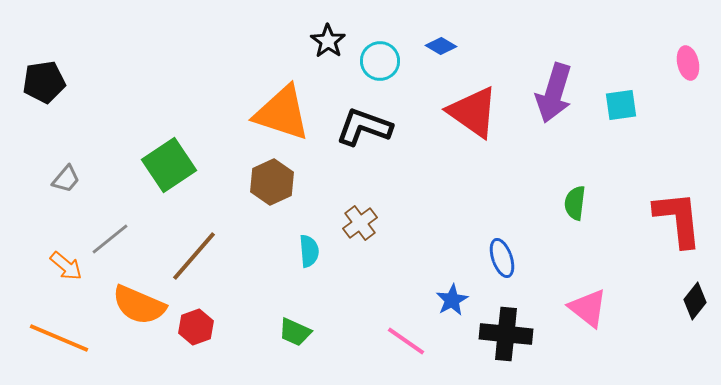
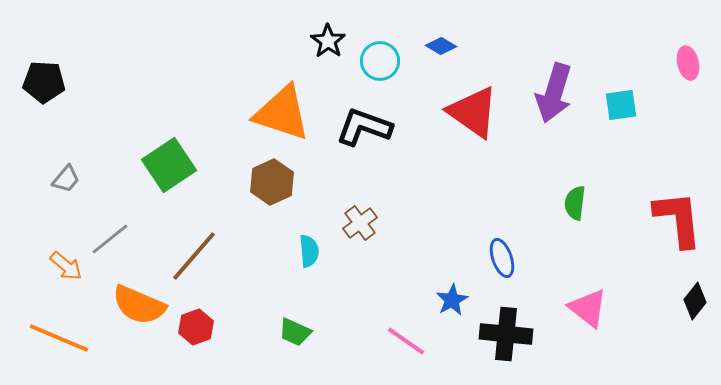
black pentagon: rotated 12 degrees clockwise
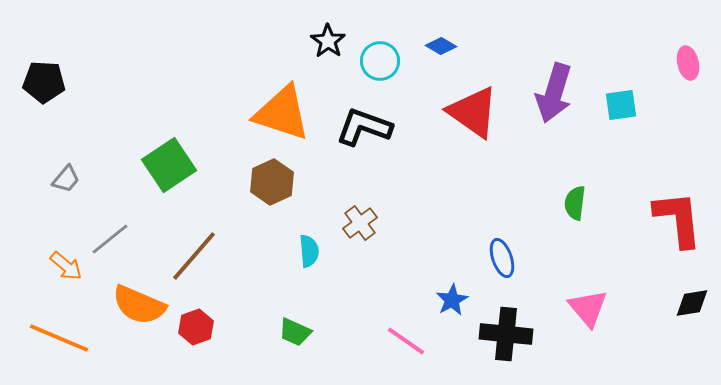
black diamond: moved 3 px left, 2 px down; rotated 42 degrees clockwise
pink triangle: rotated 12 degrees clockwise
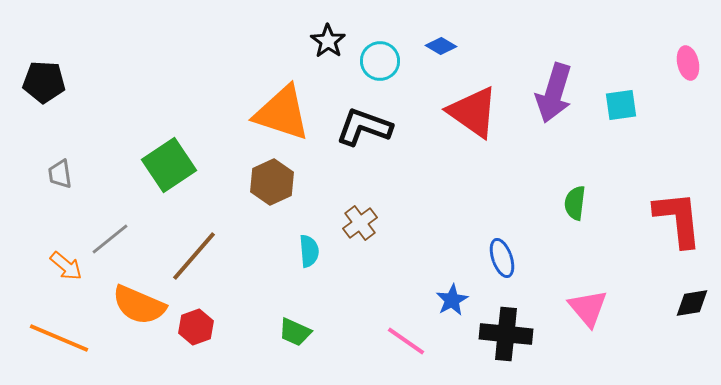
gray trapezoid: moved 6 px left, 5 px up; rotated 132 degrees clockwise
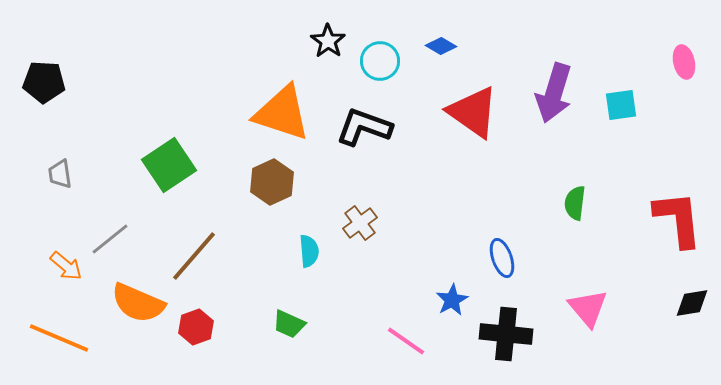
pink ellipse: moved 4 px left, 1 px up
orange semicircle: moved 1 px left, 2 px up
green trapezoid: moved 6 px left, 8 px up
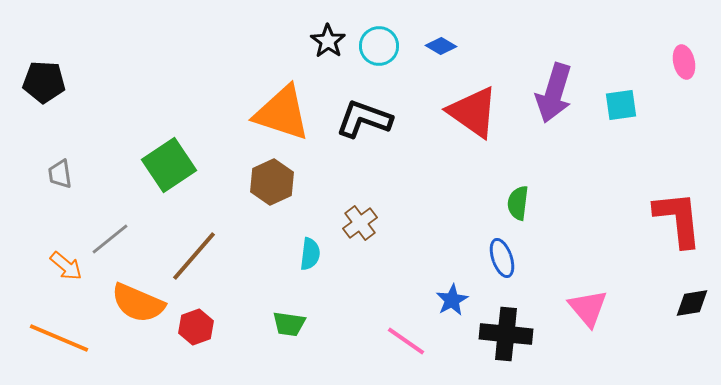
cyan circle: moved 1 px left, 15 px up
black L-shape: moved 8 px up
green semicircle: moved 57 px left
cyan semicircle: moved 1 px right, 3 px down; rotated 12 degrees clockwise
green trapezoid: rotated 16 degrees counterclockwise
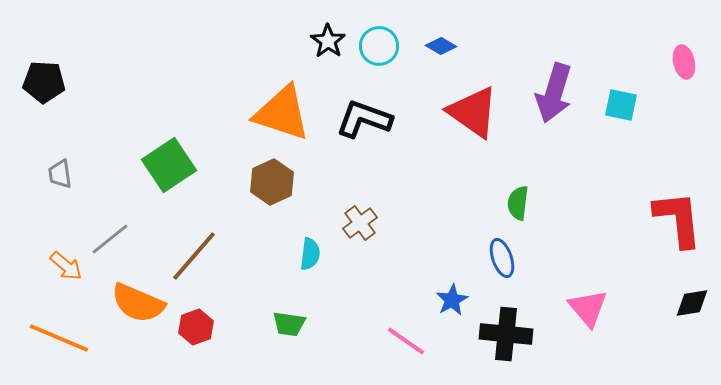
cyan square: rotated 20 degrees clockwise
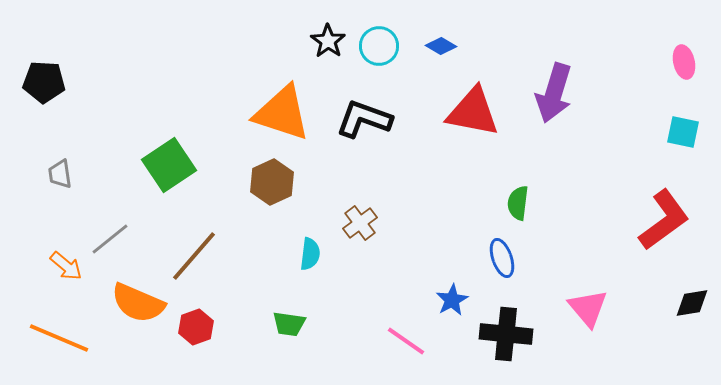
cyan square: moved 62 px right, 27 px down
red triangle: rotated 24 degrees counterclockwise
red L-shape: moved 14 px left, 1 px down; rotated 60 degrees clockwise
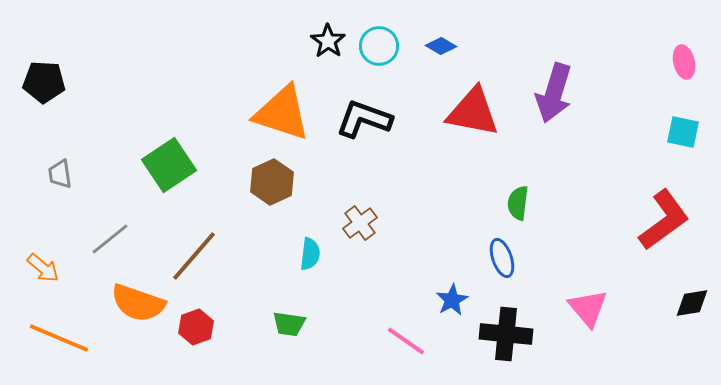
orange arrow: moved 23 px left, 2 px down
orange semicircle: rotated 4 degrees counterclockwise
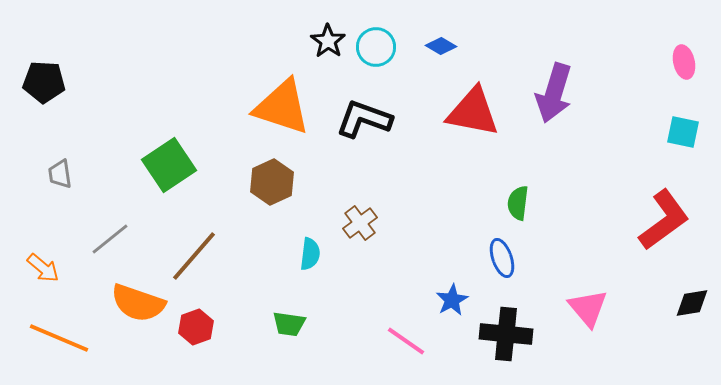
cyan circle: moved 3 px left, 1 px down
orange triangle: moved 6 px up
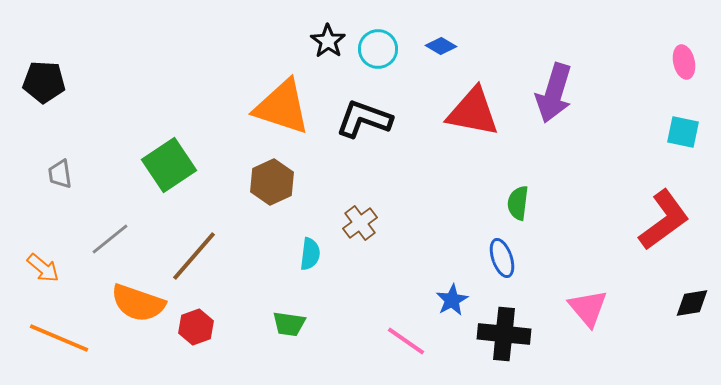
cyan circle: moved 2 px right, 2 px down
black cross: moved 2 px left
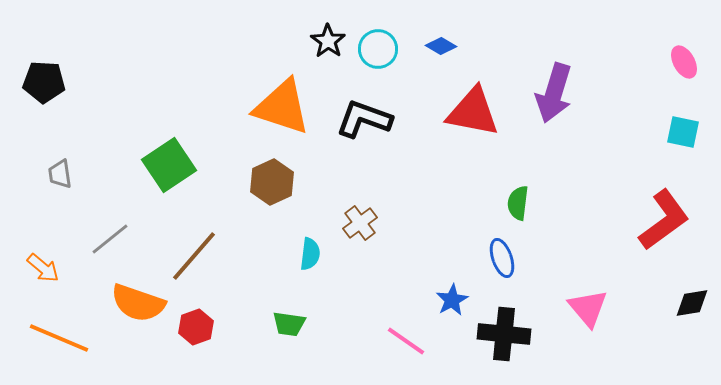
pink ellipse: rotated 16 degrees counterclockwise
